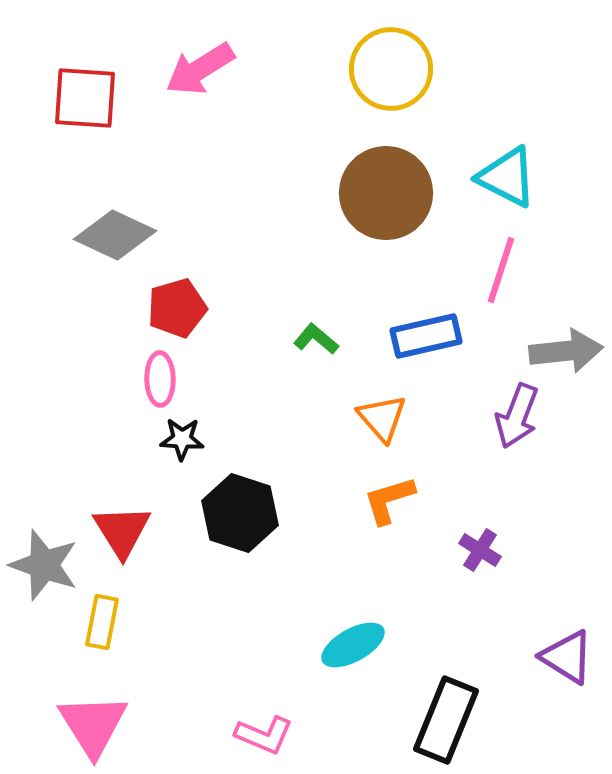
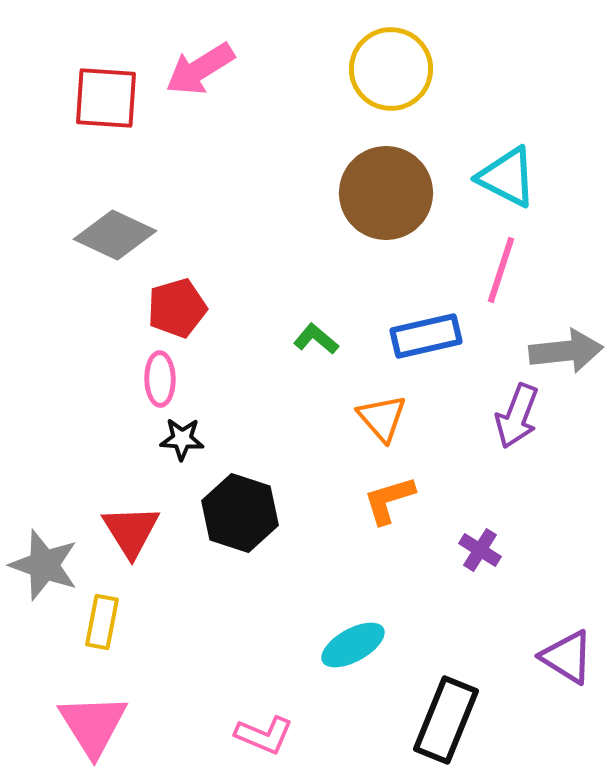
red square: moved 21 px right
red triangle: moved 9 px right
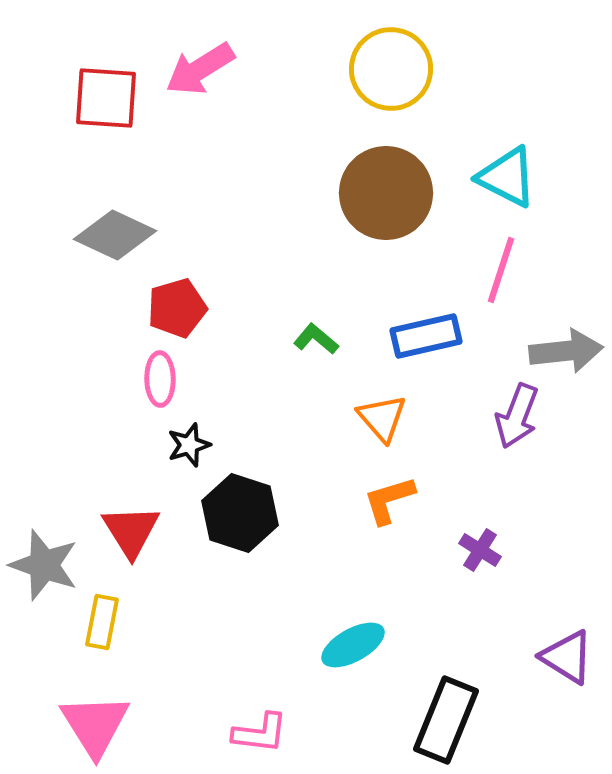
black star: moved 7 px right, 6 px down; rotated 21 degrees counterclockwise
pink triangle: moved 2 px right
pink L-shape: moved 4 px left, 2 px up; rotated 16 degrees counterclockwise
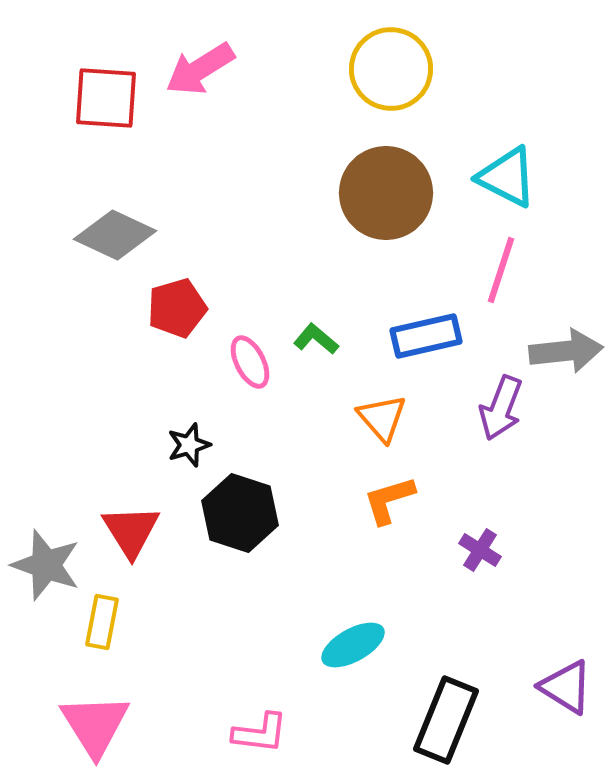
pink ellipse: moved 90 px right, 17 px up; rotated 26 degrees counterclockwise
purple arrow: moved 16 px left, 8 px up
gray star: moved 2 px right
purple triangle: moved 1 px left, 30 px down
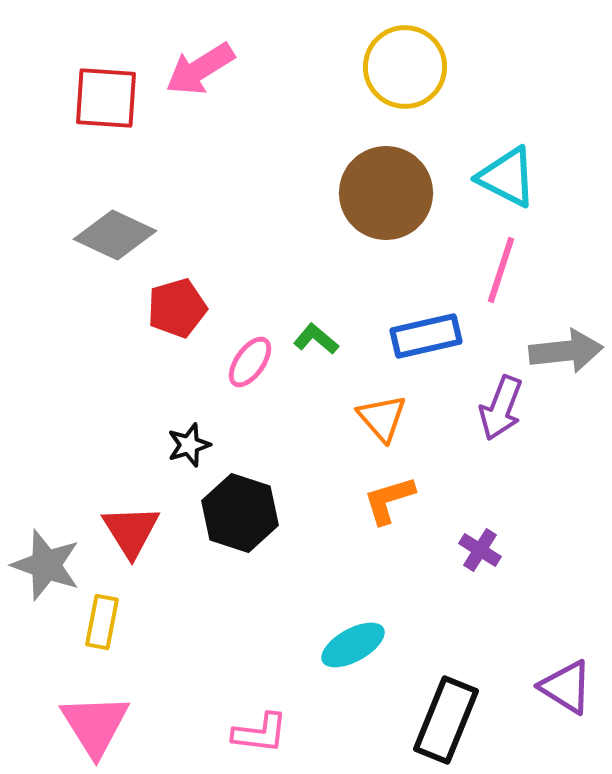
yellow circle: moved 14 px right, 2 px up
pink ellipse: rotated 62 degrees clockwise
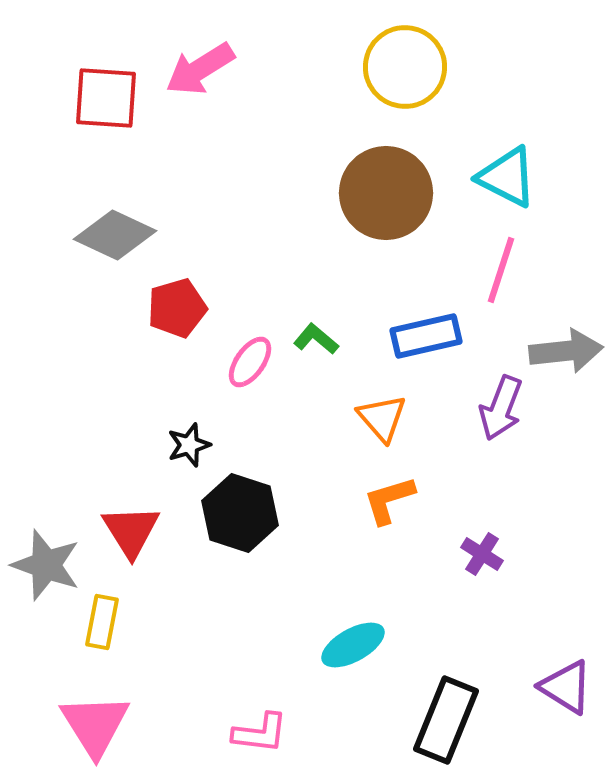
purple cross: moved 2 px right, 4 px down
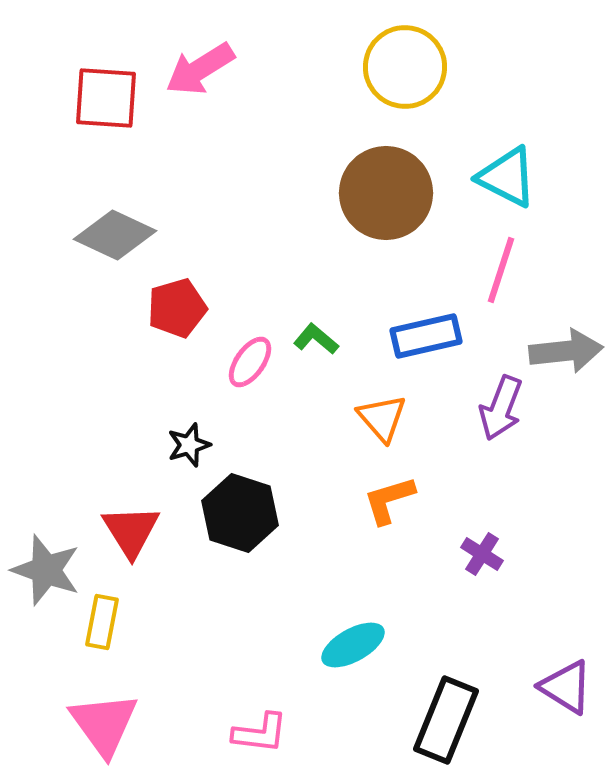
gray star: moved 5 px down
pink triangle: moved 9 px right, 1 px up; rotated 4 degrees counterclockwise
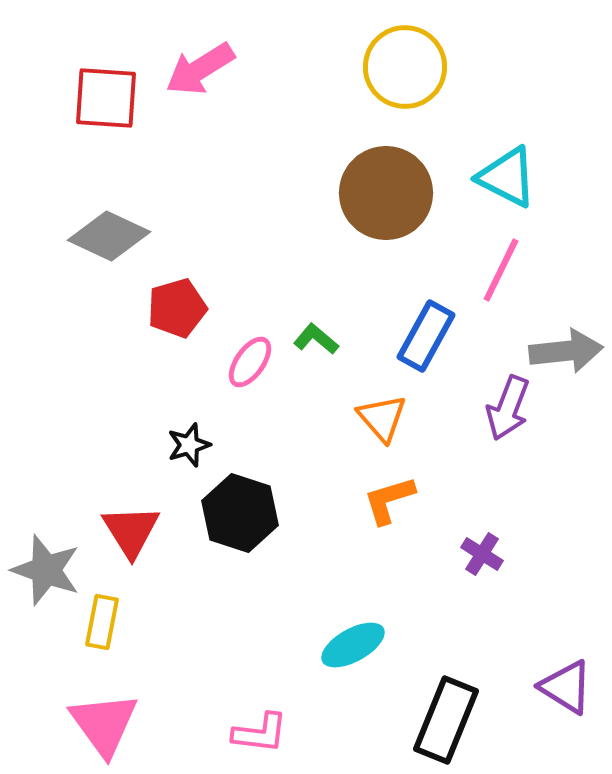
gray diamond: moved 6 px left, 1 px down
pink line: rotated 8 degrees clockwise
blue rectangle: rotated 48 degrees counterclockwise
purple arrow: moved 7 px right
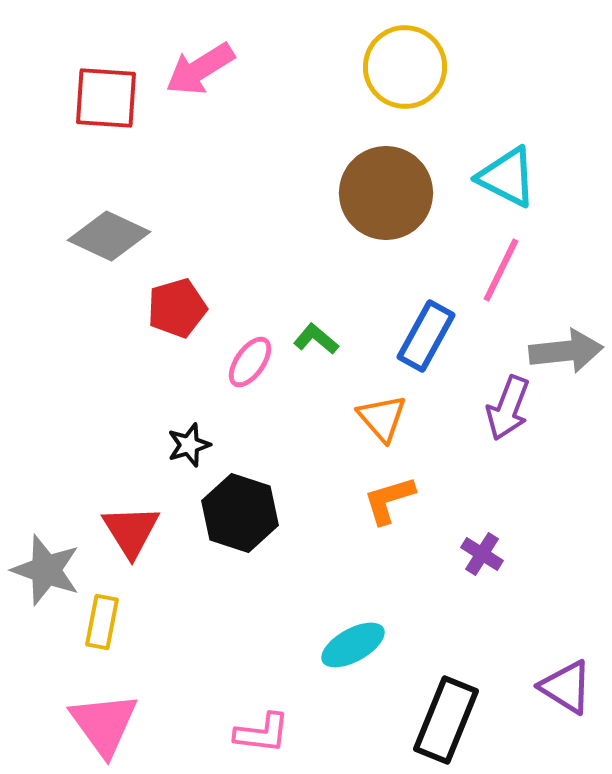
pink L-shape: moved 2 px right
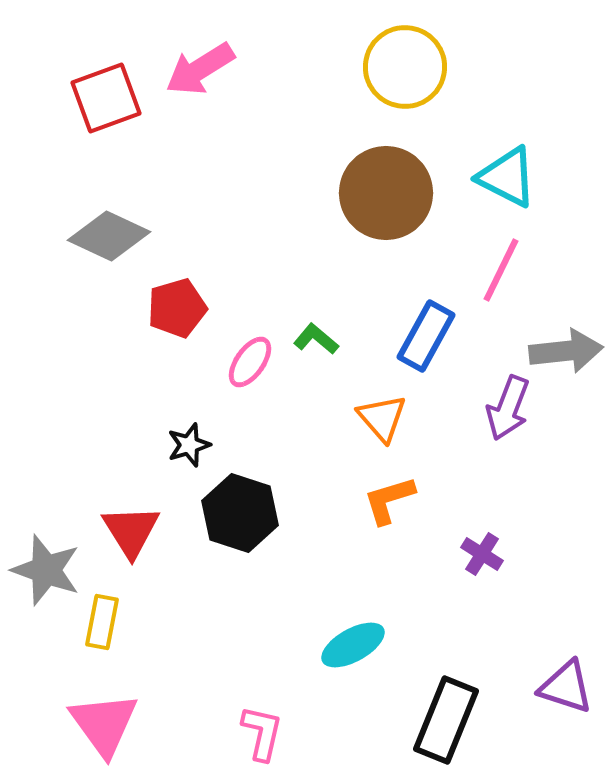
red square: rotated 24 degrees counterclockwise
purple triangle: rotated 14 degrees counterclockwise
pink L-shape: rotated 84 degrees counterclockwise
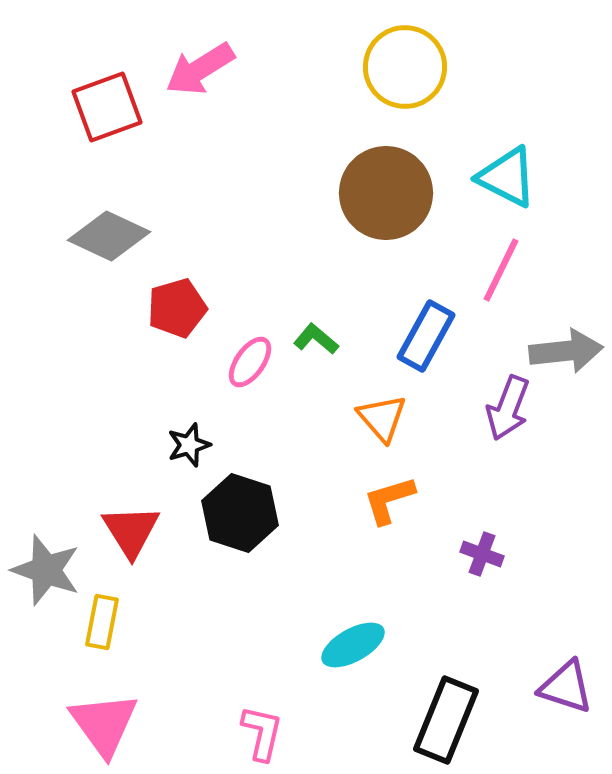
red square: moved 1 px right, 9 px down
purple cross: rotated 12 degrees counterclockwise
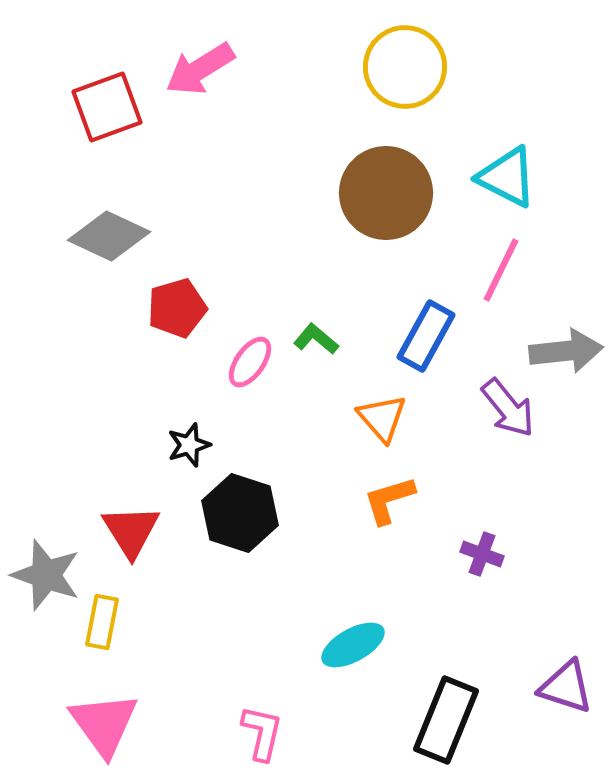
purple arrow: rotated 60 degrees counterclockwise
gray star: moved 5 px down
